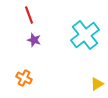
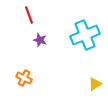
cyan cross: rotated 16 degrees clockwise
purple star: moved 6 px right
yellow triangle: moved 2 px left
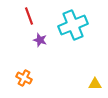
red line: moved 1 px down
cyan cross: moved 12 px left, 10 px up
yellow triangle: rotated 32 degrees clockwise
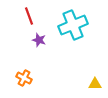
purple star: moved 1 px left
